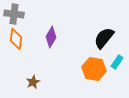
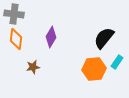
orange hexagon: rotated 15 degrees counterclockwise
brown star: moved 15 px up; rotated 16 degrees clockwise
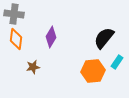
orange hexagon: moved 1 px left, 2 px down
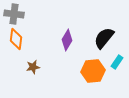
purple diamond: moved 16 px right, 3 px down
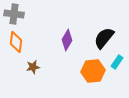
orange diamond: moved 3 px down
